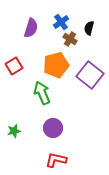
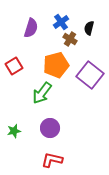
green arrow: rotated 120 degrees counterclockwise
purple circle: moved 3 px left
red L-shape: moved 4 px left
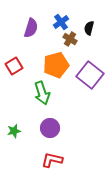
green arrow: rotated 55 degrees counterclockwise
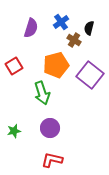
brown cross: moved 4 px right, 1 px down
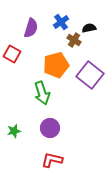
black semicircle: rotated 64 degrees clockwise
red square: moved 2 px left, 12 px up; rotated 30 degrees counterclockwise
